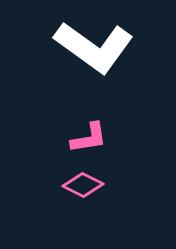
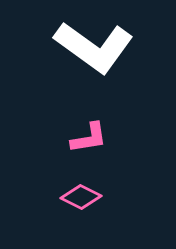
pink diamond: moved 2 px left, 12 px down
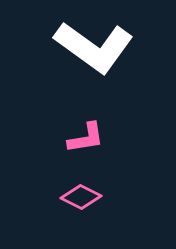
pink L-shape: moved 3 px left
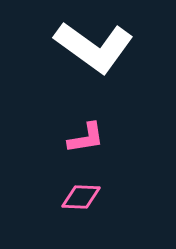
pink diamond: rotated 24 degrees counterclockwise
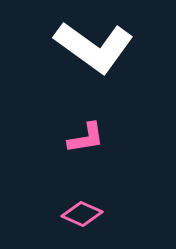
pink diamond: moved 1 px right, 17 px down; rotated 21 degrees clockwise
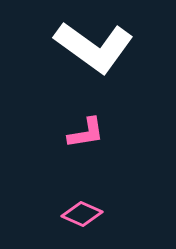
pink L-shape: moved 5 px up
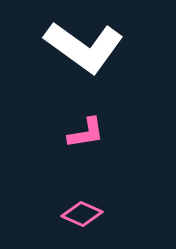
white L-shape: moved 10 px left
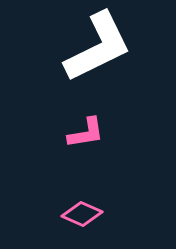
white L-shape: moved 14 px right; rotated 62 degrees counterclockwise
